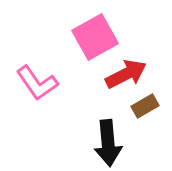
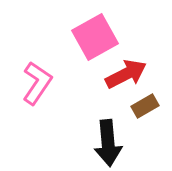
pink L-shape: rotated 111 degrees counterclockwise
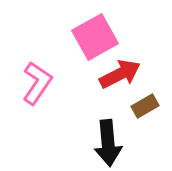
red arrow: moved 6 px left
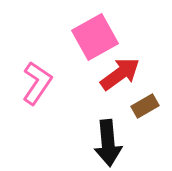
red arrow: rotated 9 degrees counterclockwise
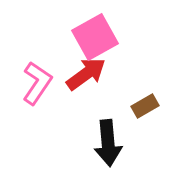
red arrow: moved 34 px left
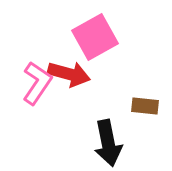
red arrow: moved 17 px left; rotated 51 degrees clockwise
brown rectangle: rotated 36 degrees clockwise
black arrow: rotated 6 degrees counterclockwise
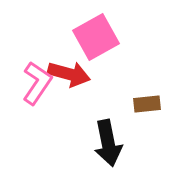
pink square: moved 1 px right
brown rectangle: moved 2 px right, 2 px up; rotated 12 degrees counterclockwise
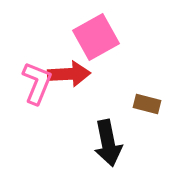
red arrow: rotated 18 degrees counterclockwise
pink L-shape: rotated 12 degrees counterclockwise
brown rectangle: rotated 20 degrees clockwise
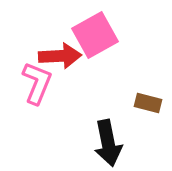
pink square: moved 1 px left, 2 px up
red arrow: moved 9 px left, 18 px up
brown rectangle: moved 1 px right, 1 px up
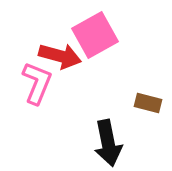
red arrow: rotated 18 degrees clockwise
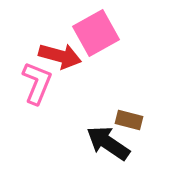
pink square: moved 1 px right, 2 px up
brown rectangle: moved 19 px left, 17 px down
black arrow: rotated 135 degrees clockwise
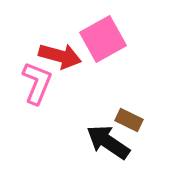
pink square: moved 7 px right, 6 px down
brown rectangle: rotated 12 degrees clockwise
black arrow: moved 1 px up
